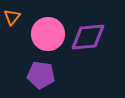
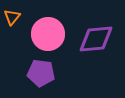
purple diamond: moved 8 px right, 2 px down
purple pentagon: moved 2 px up
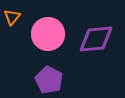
purple pentagon: moved 8 px right, 7 px down; rotated 20 degrees clockwise
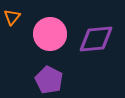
pink circle: moved 2 px right
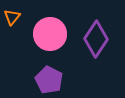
purple diamond: rotated 51 degrees counterclockwise
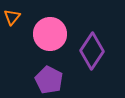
purple diamond: moved 4 px left, 12 px down
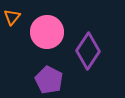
pink circle: moved 3 px left, 2 px up
purple diamond: moved 4 px left
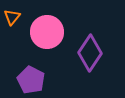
purple diamond: moved 2 px right, 2 px down
purple pentagon: moved 18 px left
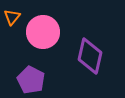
pink circle: moved 4 px left
purple diamond: moved 3 px down; rotated 21 degrees counterclockwise
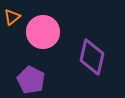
orange triangle: rotated 12 degrees clockwise
purple diamond: moved 2 px right, 1 px down
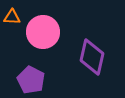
orange triangle: rotated 42 degrees clockwise
